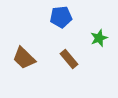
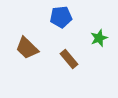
brown trapezoid: moved 3 px right, 10 px up
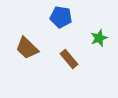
blue pentagon: rotated 15 degrees clockwise
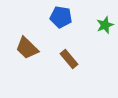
green star: moved 6 px right, 13 px up
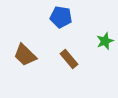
green star: moved 16 px down
brown trapezoid: moved 2 px left, 7 px down
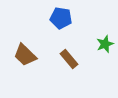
blue pentagon: moved 1 px down
green star: moved 3 px down
